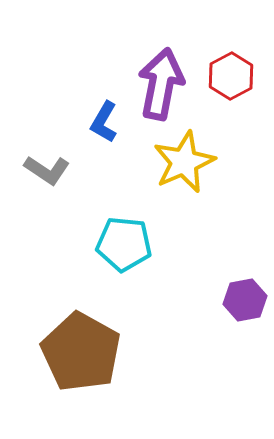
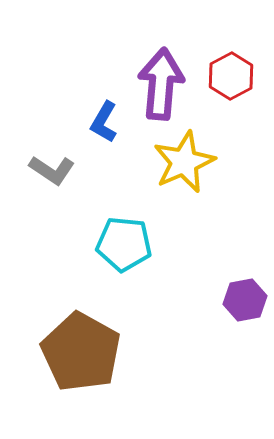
purple arrow: rotated 6 degrees counterclockwise
gray L-shape: moved 5 px right
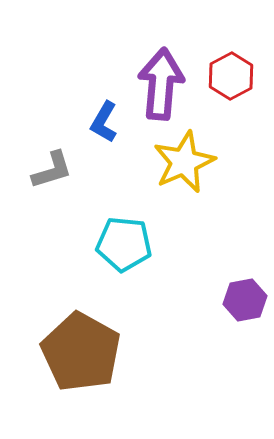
gray L-shape: rotated 51 degrees counterclockwise
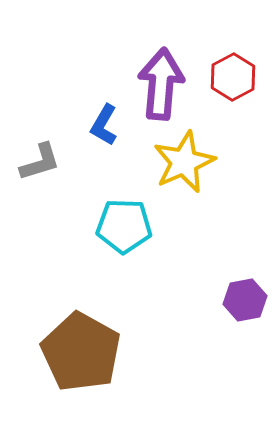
red hexagon: moved 2 px right, 1 px down
blue L-shape: moved 3 px down
gray L-shape: moved 12 px left, 8 px up
cyan pentagon: moved 18 px up; rotated 4 degrees counterclockwise
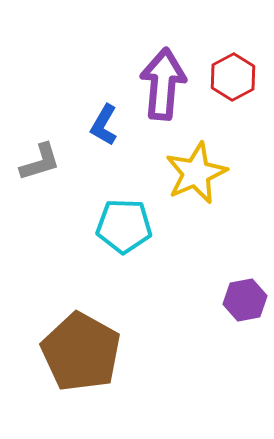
purple arrow: moved 2 px right
yellow star: moved 12 px right, 11 px down
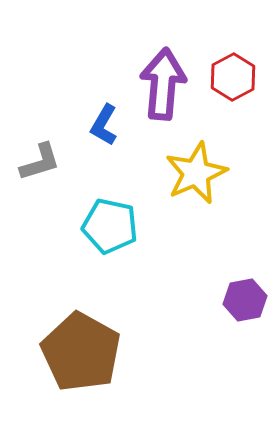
cyan pentagon: moved 14 px left; rotated 10 degrees clockwise
